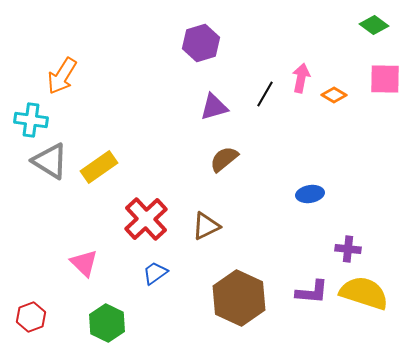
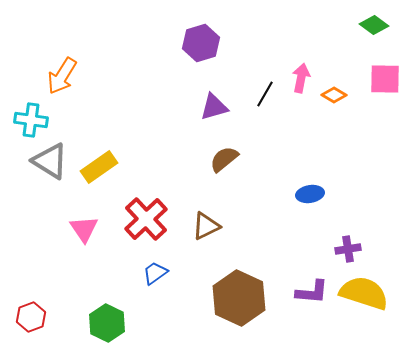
purple cross: rotated 15 degrees counterclockwise
pink triangle: moved 34 px up; rotated 12 degrees clockwise
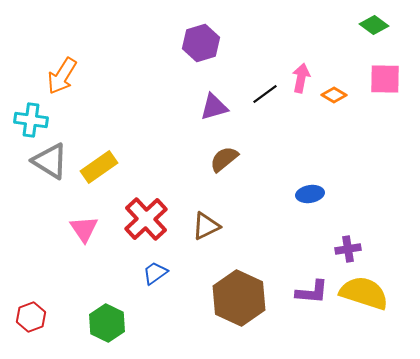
black line: rotated 24 degrees clockwise
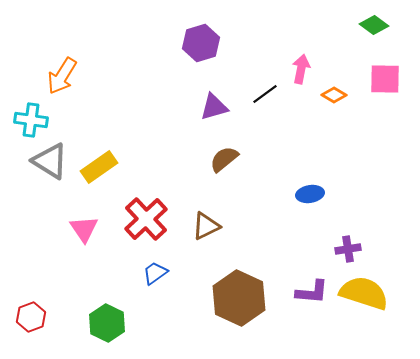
pink arrow: moved 9 px up
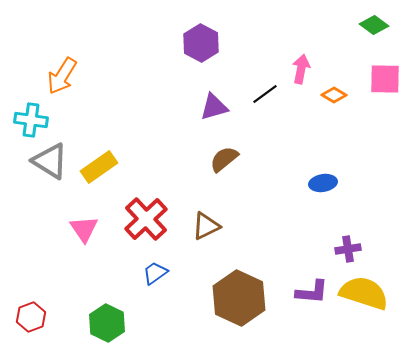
purple hexagon: rotated 15 degrees counterclockwise
blue ellipse: moved 13 px right, 11 px up
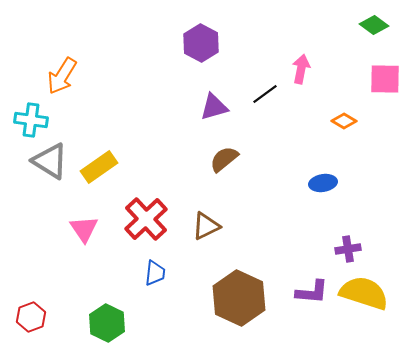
orange diamond: moved 10 px right, 26 px down
blue trapezoid: rotated 132 degrees clockwise
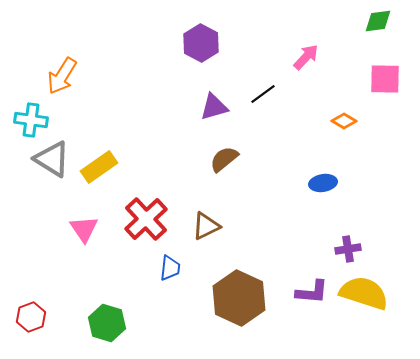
green diamond: moved 4 px right, 4 px up; rotated 44 degrees counterclockwise
pink arrow: moved 5 px right, 12 px up; rotated 32 degrees clockwise
black line: moved 2 px left
gray triangle: moved 2 px right, 2 px up
blue trapezoid: moved 15 px right, 5 px up
green hexagon: rotated 9 degrees counterclockwise
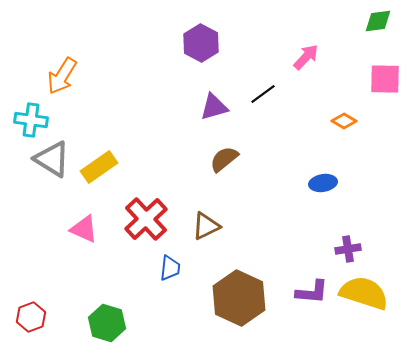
pink triangle: rotated 32 degrees counterclockwise
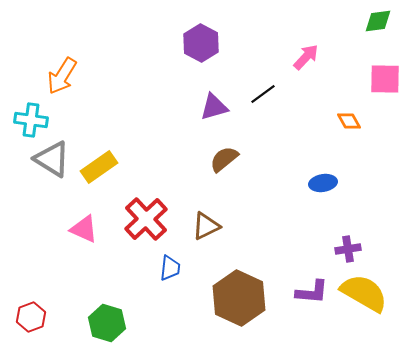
orange diamond: moved 5 px right; rotated 30 degrees clockwise
yellow semicircle: rotated 12 degrees clockwise
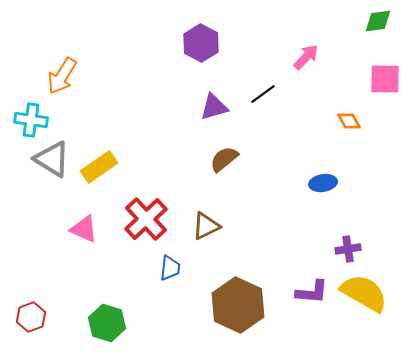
brown hexagon: moved 1 px left, 7 px down
